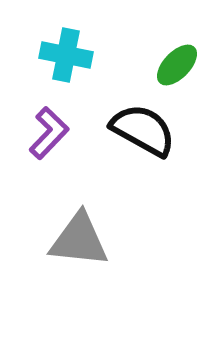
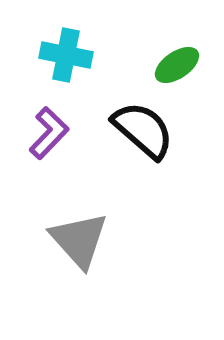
green ellipse: rotated 12 degrees clockwise
black semicircle: rotated 12 degrees clockwise
gray triangle: rotated 42 degrees clockwise
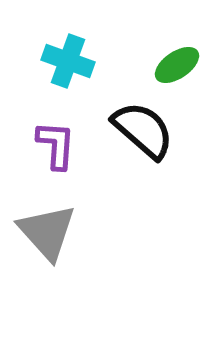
cyan cross: moved 2 px right, 6 px down; rotated 9 degrees clockwise
purple L-shape: moved 7 px right, 12 px down; rotated 40 degrees counterclockwise
gray triangle: moved 32 px left, 8 px up
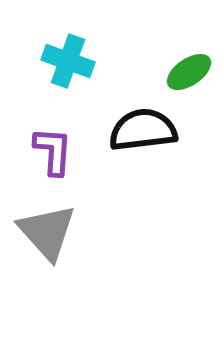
green ellipse: moved 12 px right, 7 px down
black semicircle: rotated 48 degrees counterclockwise
purple L-shape: moved 3 px left, 6 px down
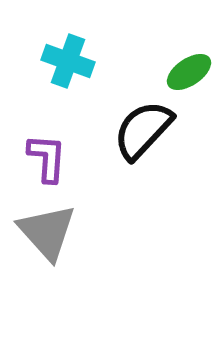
black semicircle: rotated 40 degrees counterclockwise
purple L-shape: moved 6 px left, 7 px down
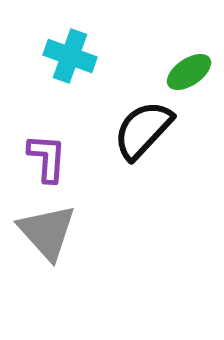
cyan cross: moved 2 px right, 5 px up
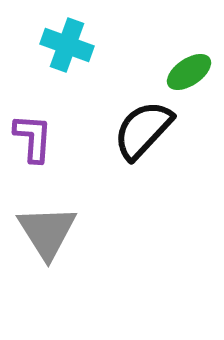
cyan cross: moved 3 px left, 11 px up
purple L-shape: moved 14 px left, 20 px up
gray triangle: rotated 10 degrees clockwise
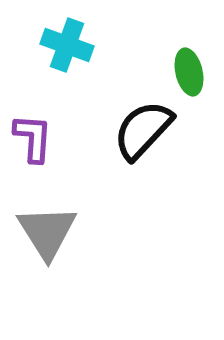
green ellipse: rotated 69 degrees counterclockwise
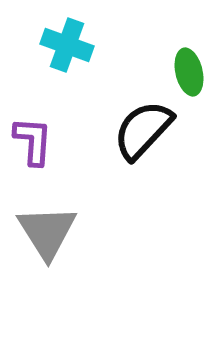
purple L-shape: moved 3 px down
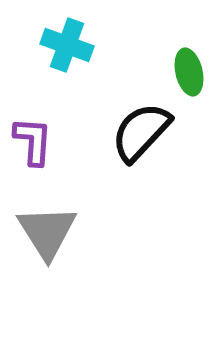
black semicircle: moved 2 px left, 2 px down
